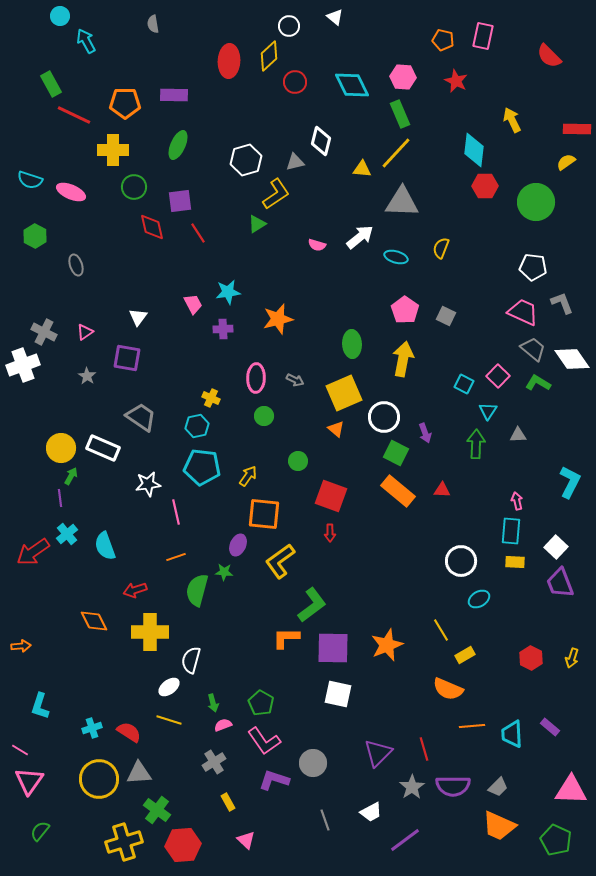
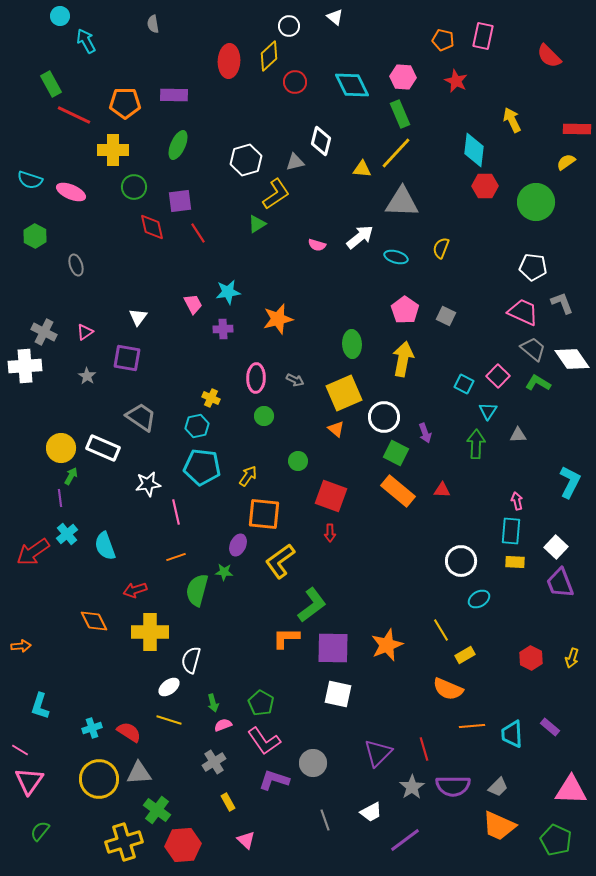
white cross at (23, 365): moved 2 px right, 1 px down; rotated 16 degrees clockwise
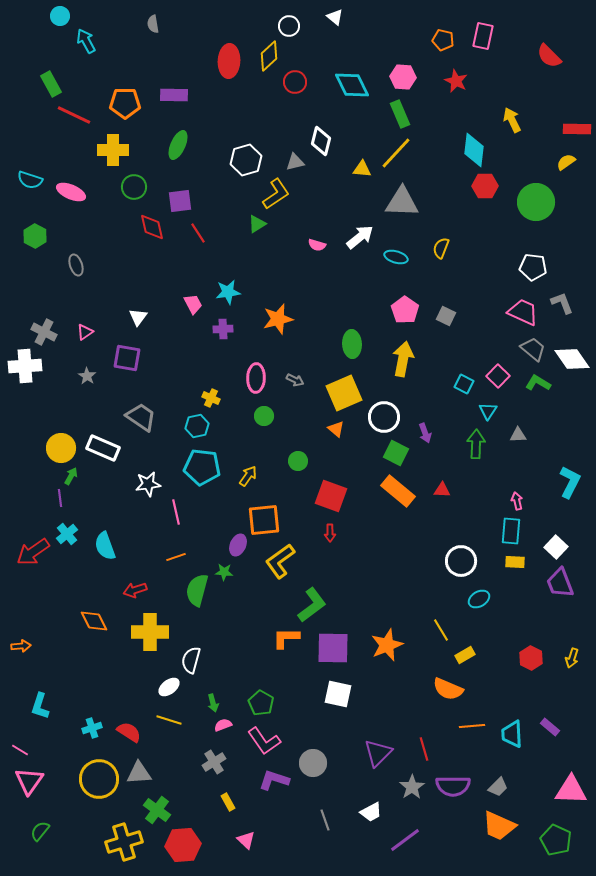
orange square at (264, 514): moved 6 px down; rotated 12 degrees counterclockwise
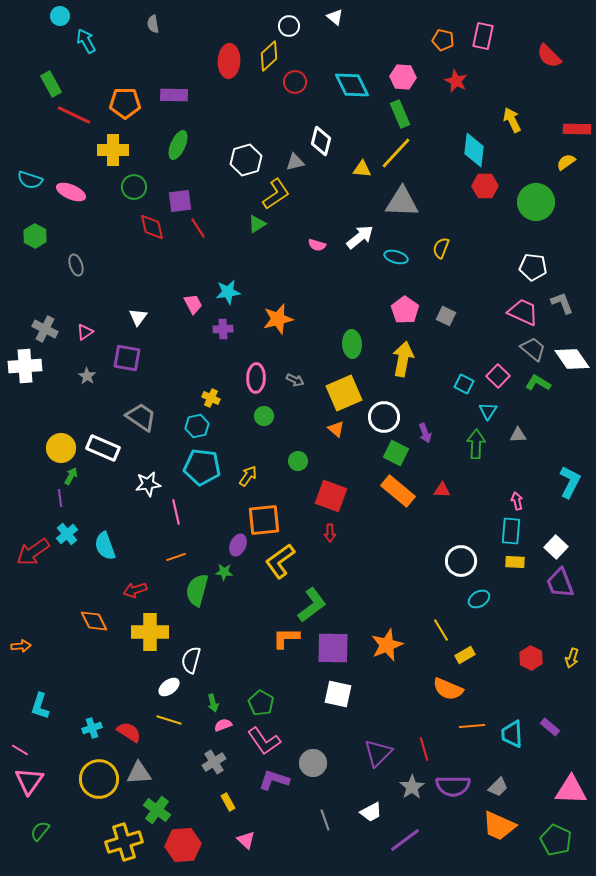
red line at (198, 233): moved 5 px up
gray cross at (44, 332): moved 1 px right, 3 px up
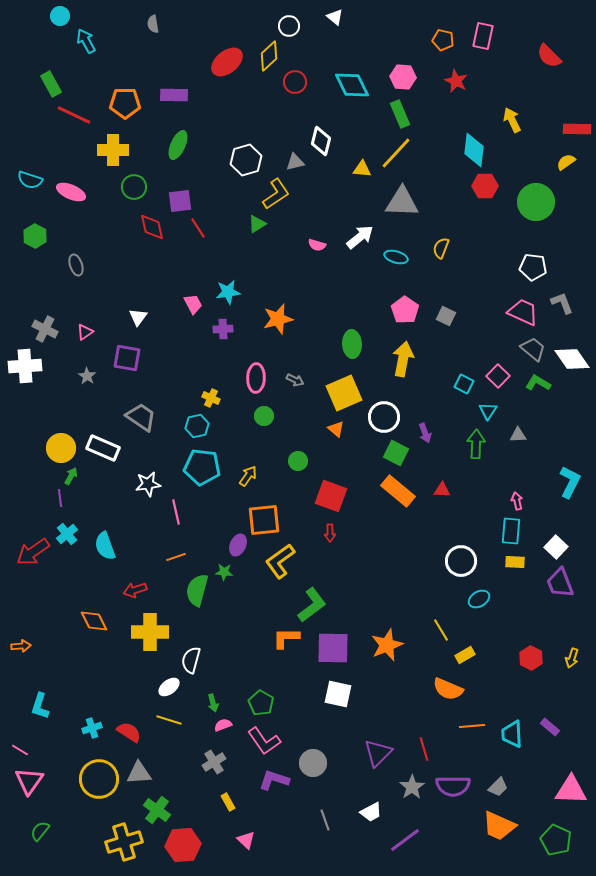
red ellipse at (229, 61): moved 2 px left, 1 px down; rotated 48 degrees clockwise
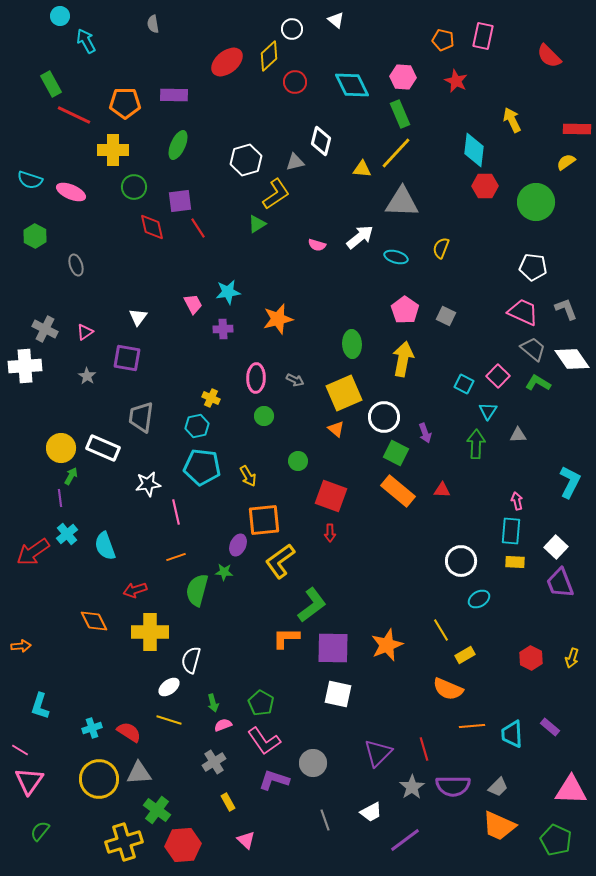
white triangle at (335, 17): moved 1 px right, 3 px down
white circle at (289, 26): moved 3 px right, 3 px down
gray L-shape at (562, 303): moved 4 px right, 6 px down
gray trapezoid at (141, 417): rotated 116 degrees counterclockwise
yellow arrow at (248, 476): rotated 115 degrees clockwise
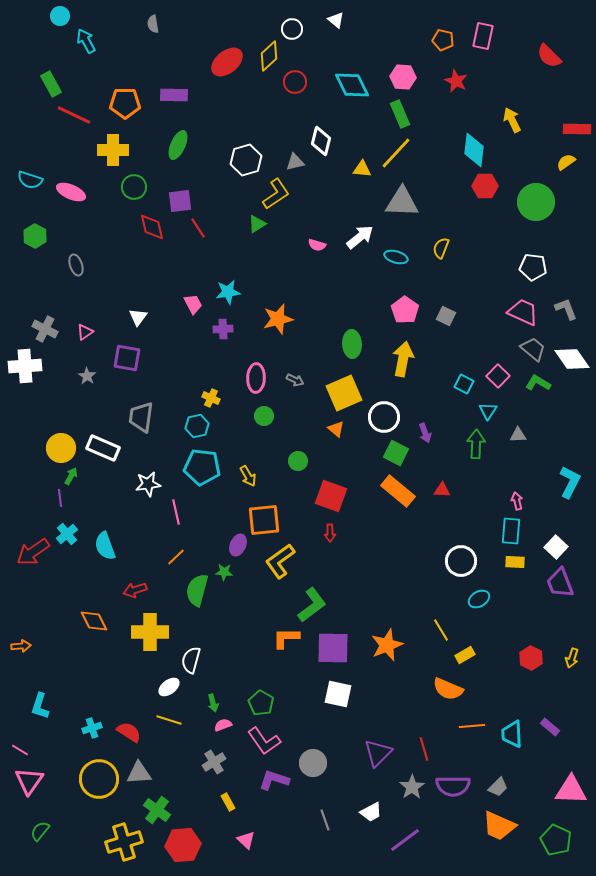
orange line at (176, 557): rotated 24 degrees counterclockwise
